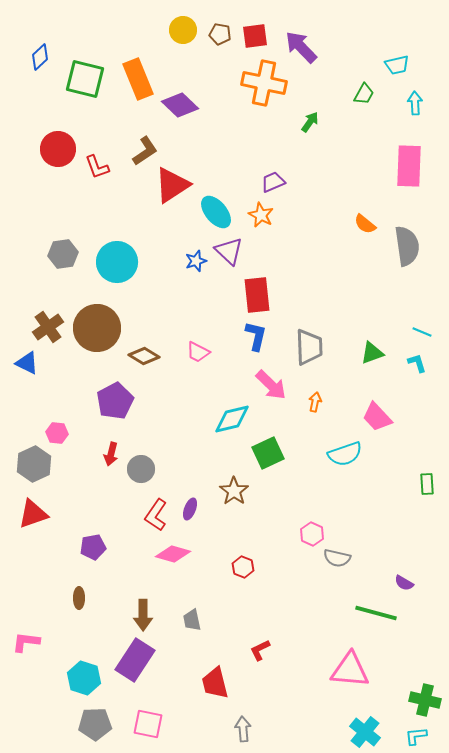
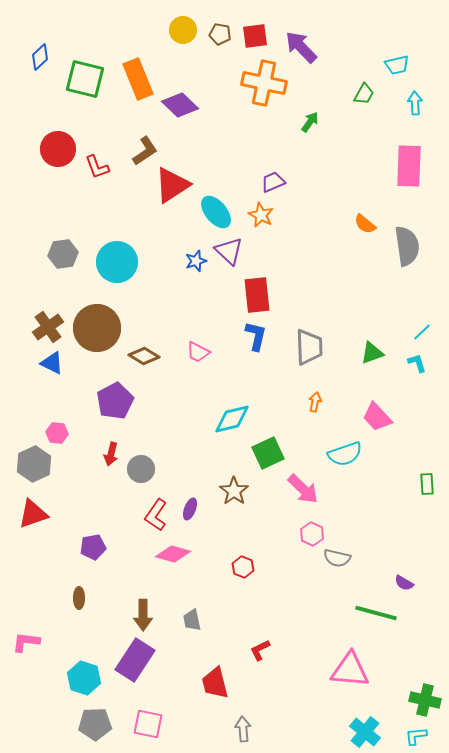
cyan line at (422, 332): rotated 66 degrees counterclockwise
blue triangle at (27, 363): moved 25 px right
pink arrow at (271, 385): moved 32 px right, 104 px down
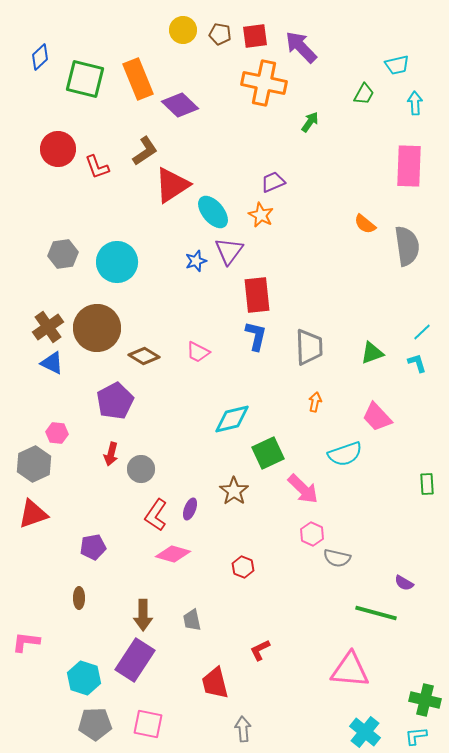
cyan ellipse at (216, 212): moved 3 px left
purple triangle at (229, 251): rotated 24 degrees clockwise
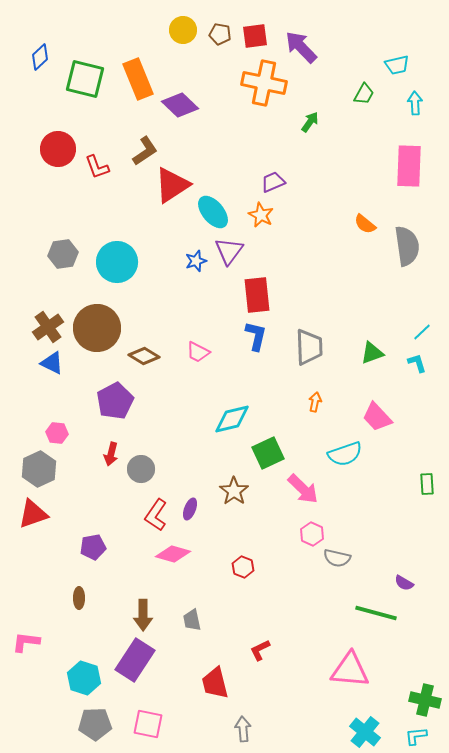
gray hexagon at (34, 464): moved 5 px right, 5 px down
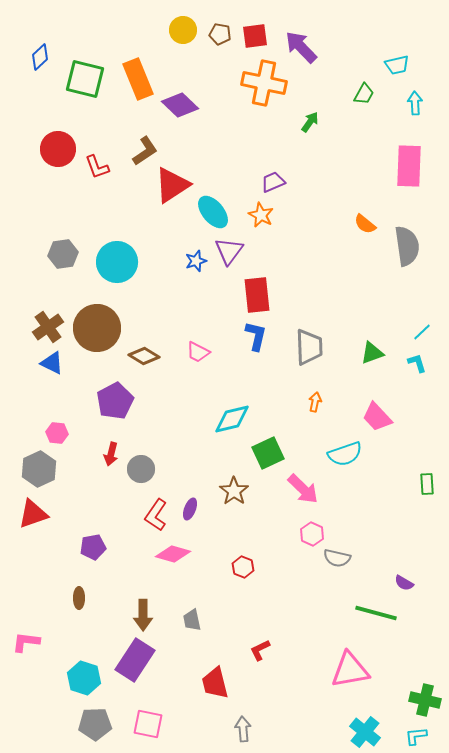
pink triangle at (350, 670): rotated 15 degrees counterclockwise
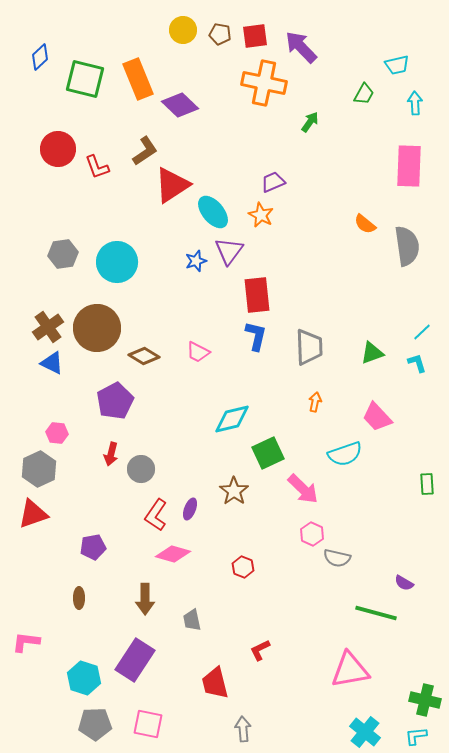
brown arrow at (143, 615): moved 2 px right, 16 px up
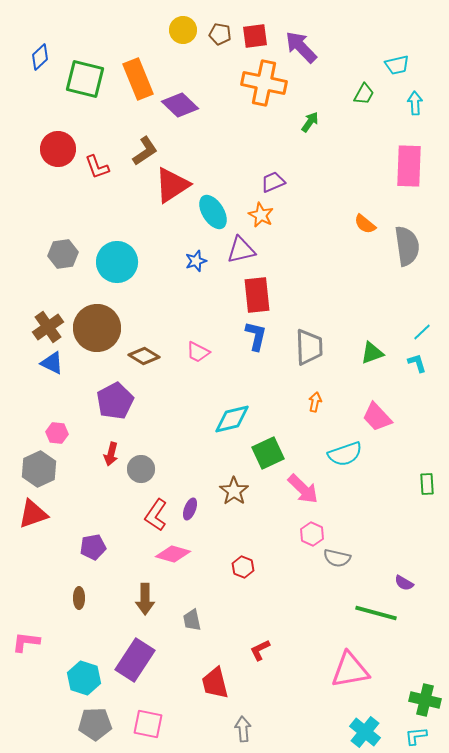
cyan ellipse at (213, 212): rotated 8 degrees clockwise
purple triangle at (229, 251): moved 12 px right, 1 px up; rotated 40 degrees clockwise
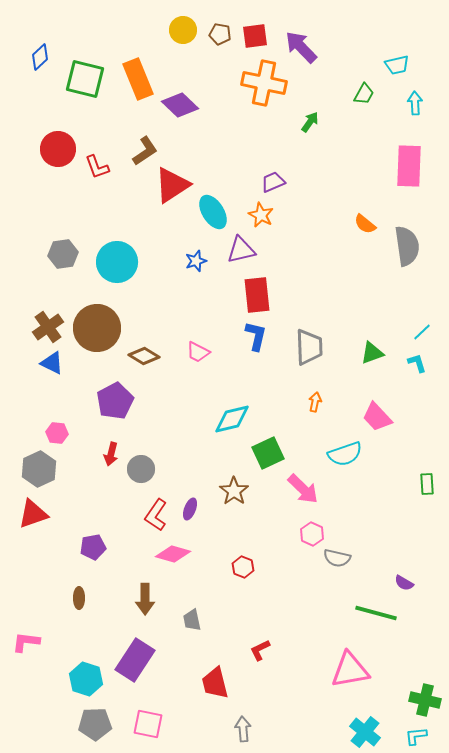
cyan hexagon at (84, 678): moved 2 px right, 1 px down
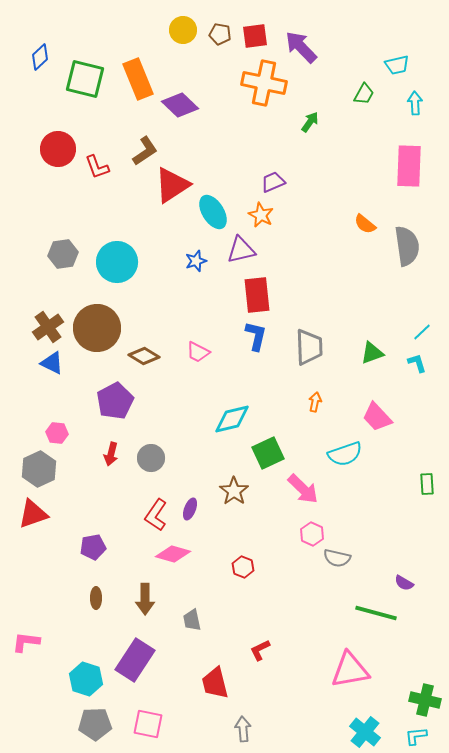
gray circle at (141, 469): moved 10 px right, 11 px up
brown ellipse at (79, 598): moved 17 px right
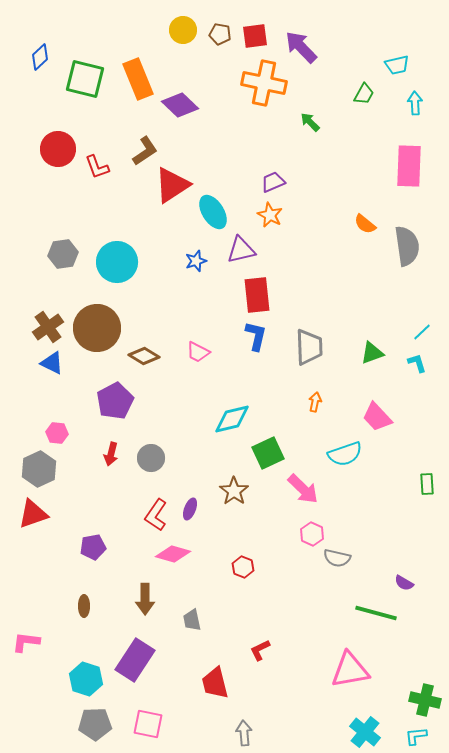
green arrow at (310, 122): rotated 80 degrees counterclockwise
orange star at (261, 215): moved 9 px right
brown ellipse at (96, 598): moved 12 px left, 8 px down
gray arrow at (243, 729): moved 1 px right, 4 px down
